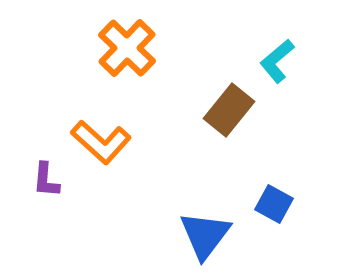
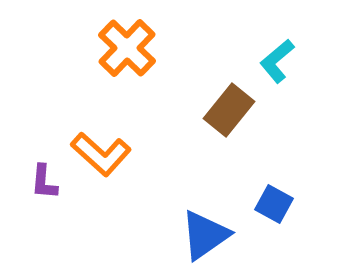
orange L-shape: moved 12 px down
purple L-shape: moved 2 px left, 2 px down
blue triangle: rotated 18 degrees clockwise
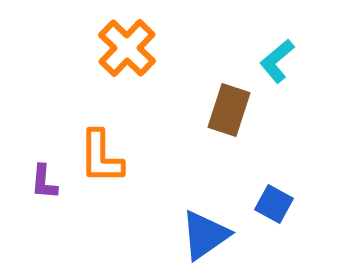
brown rectangle: rotated 21 degrees counterclockwise
orange L-shape: moved 3 px down; rotated 48 degrees clockwise
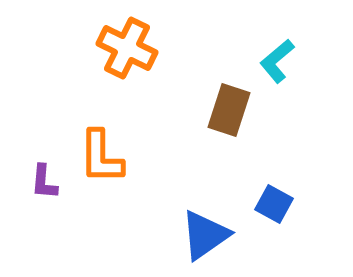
orange cross: rotated 18 degrees counterclockwise
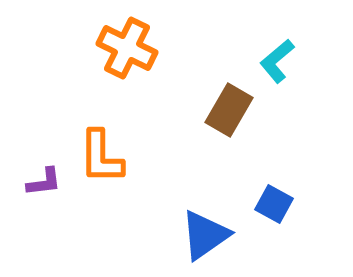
brown rectangle: rotated 12 degrees clockwise
purple L-shape: rotated 102 degrees counterclockwise
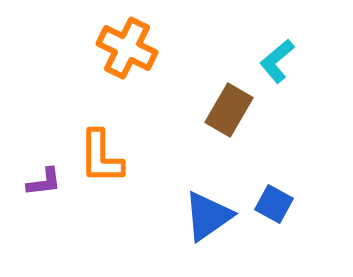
blue triangle: moved 3 px right, 19 px up
